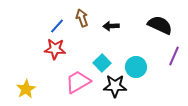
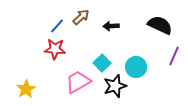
brown arrow: moved 1 px left, 1 px up; rotated 66 degrees clockwise
black star: rotated 20 degrees counterclockwise
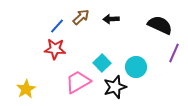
black arrow: moved 7 px up
purple line: moved 3 px up
black star: moved 1 px down
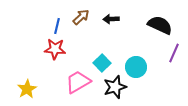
blue line: rotated 28 degrees counterclockwise
yellow star: moved 1 px right
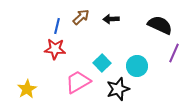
cyan circle: moved 1 px right, 1 px up
black star: moved 3 px right, 2 px down
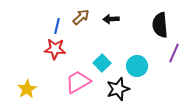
black semicircle: rotated 120 degrees counterclockwise
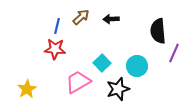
black semicircle: moved 2 px left, 6 px down
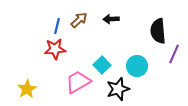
brown arrow: moved 2 px left, 3 px down
red star: rotated 10 degrees counterclockwise
purple line: moved 1 px down
cyan square: moved 2 px down
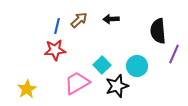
red star: moved 1 px down
pink trapezoid: moved 1 px left, 1 px down
black star: moved 1 px left, 3 px up
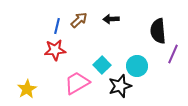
purple line: moved 1 px left
black star: moved 3 px right
